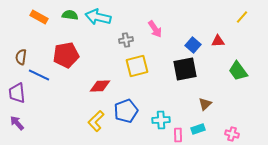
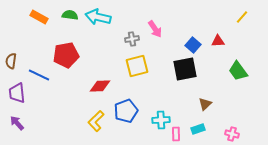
gray cross: moved 6 px right, 1 px up
brown semicircle: moved 10 px left, 4 px down
pink rectangle: moved 2 px left, 1 px up
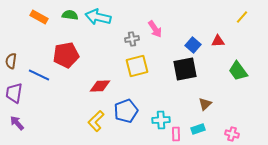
purple trapezoid: moved 3 px left; rotated 15 degrees clockwise
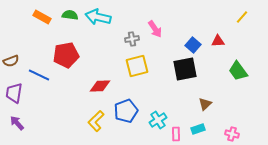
orange rectangle: moved 3 px right
brown semicircle: rotated 119 degrees counterclockwise
cyan cross: moved 3 px left; rotated 30 degrees counterclockwise
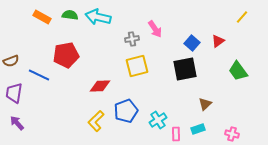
red triangle: rotated 32 degrees counterclockwise
blue square: moved 1 px left, 2 px up
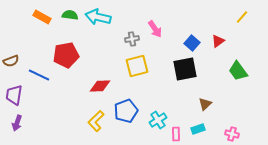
purple trapezoid: moved 2 px down
purple arrow: rotated 119 degrees counterclockwise
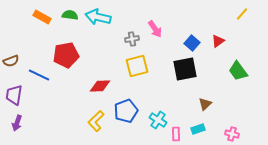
yellow line: moved 3 px up
cyan cross: rotated 24 degrees counterclockwise
